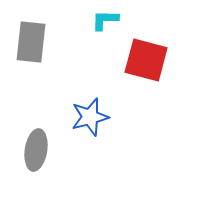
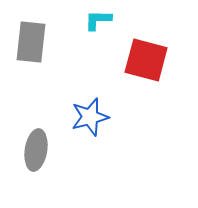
cyan L-shape: moved 7 px left
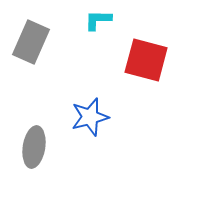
gray rectangle: rotated 18 degrees clockwise
gray ellipse: moved 2 px left, 3 px up
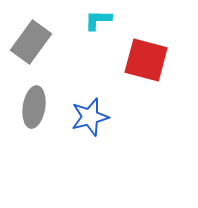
gray rectangle: rotated 12 degrees clockwise
gray ellipse: moved 40 px up
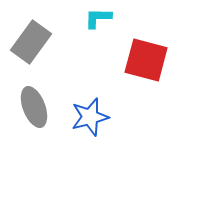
cyan L-shape: moved 2 px up
gray ellipse: rotated 30 degrees counterclockwise
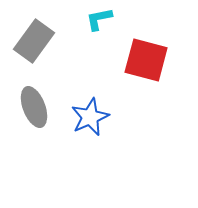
cyan L-shape: moved 1 px right, 1 px down; rotated 12 degrees counterclockwise
gray rectangle: moved 3 px right, 1 px up
blue star: rotated 9 degrees counterclockwise
